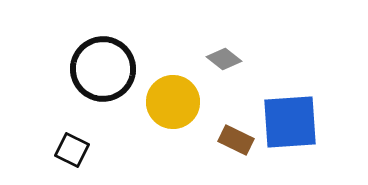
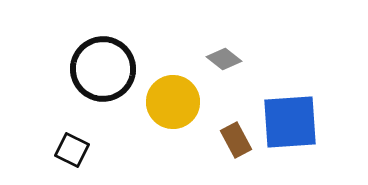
brown rectangle: rotated 36 degrees clockwise
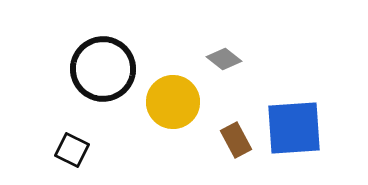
blue square: moved 4 px right, 6 px down
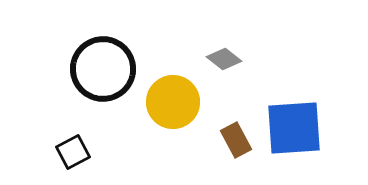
black square: moved 1 px right, 2 px down; rotated 36 degrees clockwise
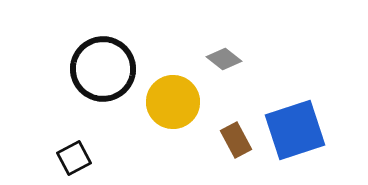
blue square: moved 1 px right, 2 px down; rotated 14 degrees counterclockwise
black square: moved 1 px right, 6 px down
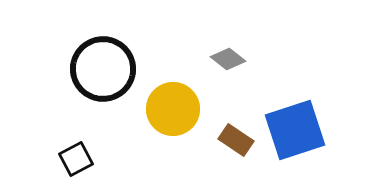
gray diamond: moved 4 px right
yellow circle: moved 7 px down
brown rectangle: rotated 28 degrees counterclockwise
black square: moved 2 px right, 1 px down
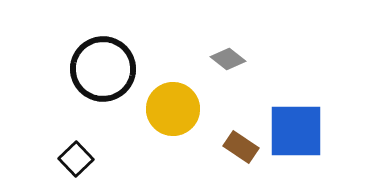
blue square: moved 1 px right, 1 px down; rotated 18 degrees clockwise
brown rectangle: moved 5 px right, 7 px down
black square: rotated 16 degrees counterclockwise
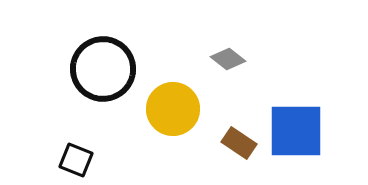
brown rectangle: moved 2 px left, 4 px up
black square: moved 1 px down; rotated 24 degrees counterclockwise
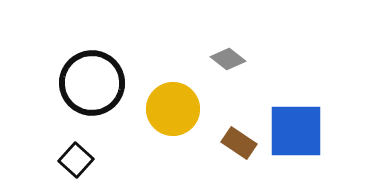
black circle: moved 11 px left, 14 px down
black square: rotated 20 degrees clockwise
